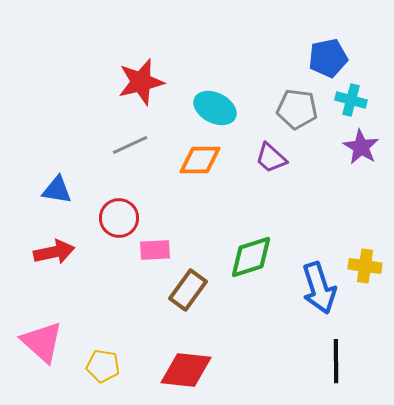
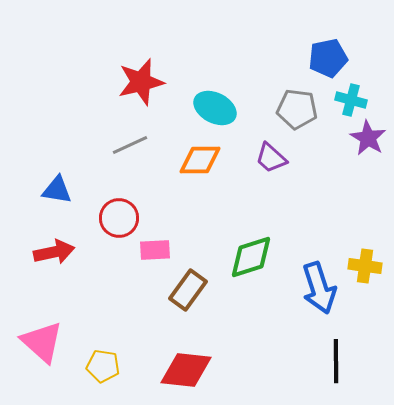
purple star: moved 7 px right, 9 px up
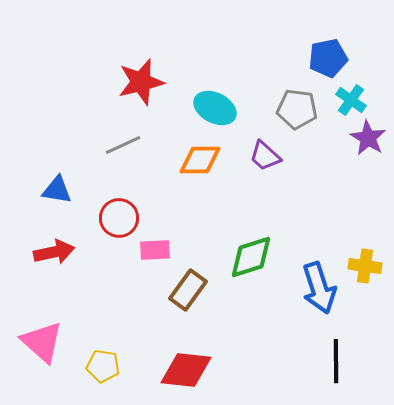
cyan cross: rotated 20 degrees clockwise
gray line: moved 7 px left
purple trapezoid: moved 6 px left, 2 px up
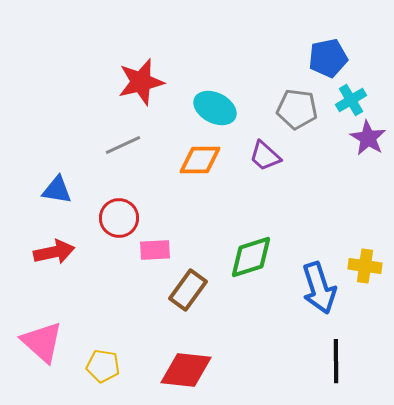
cyan cross: rotated 24 degrees clockwise
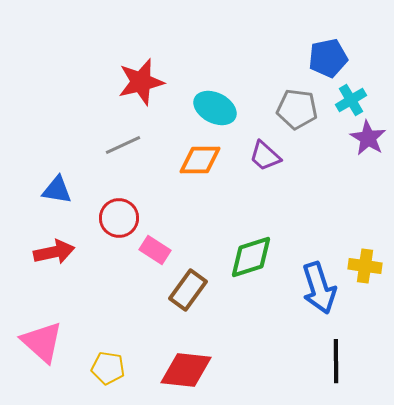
pink rectangle: rotated 36 degrees clockwise
yellow pentagon: moved 5 px right, 2 px down
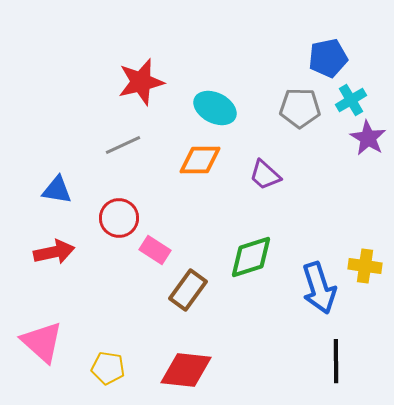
gray pentagon: moved 3 px right, 1 px up; rotated 6 degrees counterclockwise
purple trapezoid: moved 19 px down
